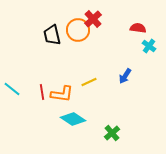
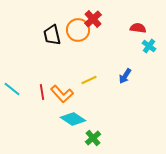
yellow line: moved 2 px up
orange L-shape: rotated 40 degrees clockwise
green cross: moved 19 px left, 5 px down
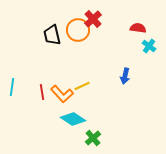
blue arrow: rotated 21 degrees counterclockwise
yellow line: moved 7 px left, 6 px down
cyan line: moved 2 px up; rotated 60 degrees clockwise
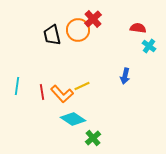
cyan line: moved 5 px right, 1 px up
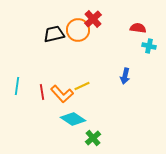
black trapezoid: moved 2 px right, 1 px up; rotated 90 degrees clockwise
cyan cross: rotated 24 degrees counterclockwise
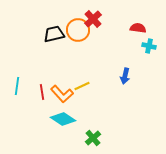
cyan diamond: moved 10 px left
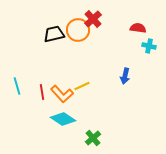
cyan line: rotated 24 degrees counterclockwise
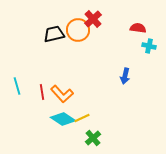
yellow line: moved 32 px down
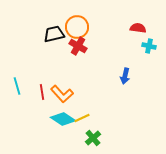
red cross: moved 15 px left, 27 px down; rotated 18 degrees counterclockwise
orange circle: moved 1 px left, 3 px up
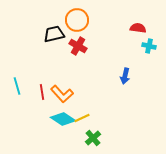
orange circle: moved 7 px up
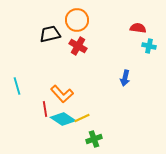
black trapezoid: moved 4 px left
blue arrow: moved 2 px down
red line: moved 3 px right, 17 px down
green cross: moved 1 px right, 1 px down; rotated 21 degrees clockwise
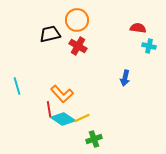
red line: moved 4 px right
